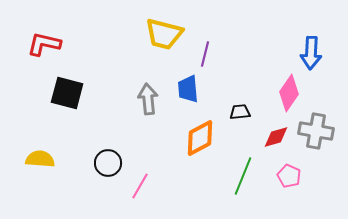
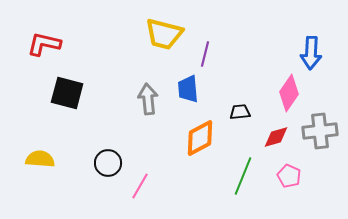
gray cross: moved 4 px right; rotated 16 degrees counterclockwise
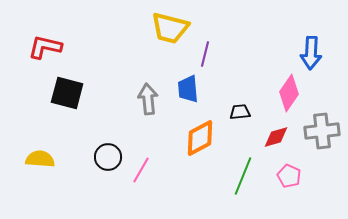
yellow trapezoid: moved 6 px right, 6 px up
red L-shape: moved 1 px right, 3 px down
gray cross: moved 2 px right
black circle: moved 6 px up
pink line: moved 1 px right, 16 px up
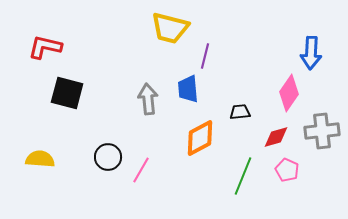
purple line: moved 2 px down
pink pentagon: moved 2 px left, 6 px up
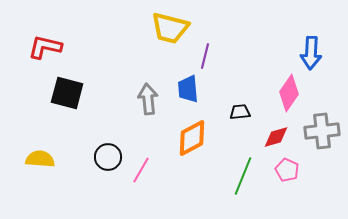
orange diamond: moved 8 px left
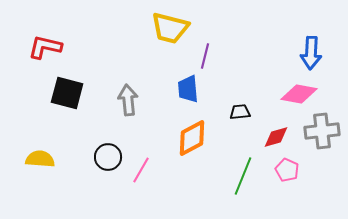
pink diamond: moved 10 px right, 1 px down; rotated 66 degrees clockwise
gray arrow: moved 20 px left, 1 px down
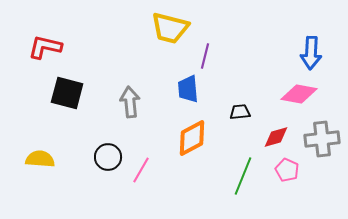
gray arrow: moved 2 px right, 2 px down
gray cross: moved 8 px down
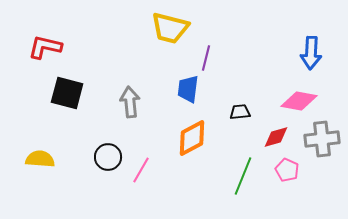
purple line: moved 1 px right, 2 px down
blue trapezoid: rotated 12 degrees clockwise
pink diamond: moved 7 px down
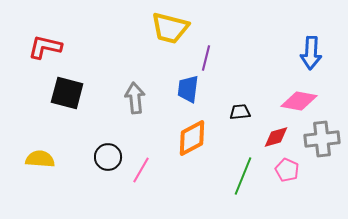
gray arrow: moved 5 px right, 4 px up
